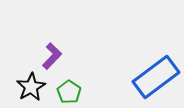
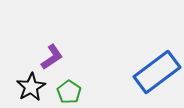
purple L-shape: moved 1 px down; rotated 12 degrees clockwise
blue rectangle: moved 1 px right, 5 px up
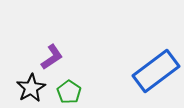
blue rectangle: moved 1 px left, 1 px up
black star: moved 1 px down
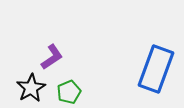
blue rectangle: moved 2 px up; rotated 33 degrees counterclockwise
green pentagon: rotated 15 degrees clockwise
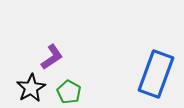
blue rectangle: moved 5 px down
green pentagon: rotated 20 degrees counterclockwise
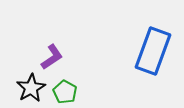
blue rectangle: moved 3 px left, 23 px up
green pentagon: moved 4 px left
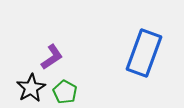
blue rectangle: moved 9 px left, 2 px down
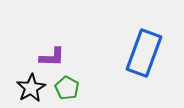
purple L-shape: rotated 36 degrees clockwise
green pentagon: moved 2 px right, 4 px up
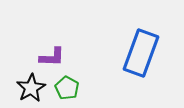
blue rectangle: moved 3 px left
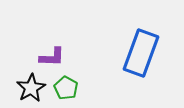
green pentagon: moved 1 px left
